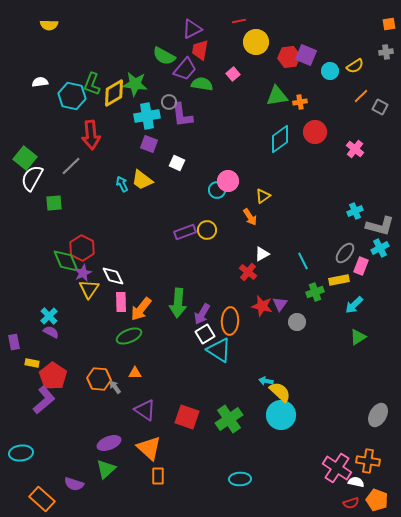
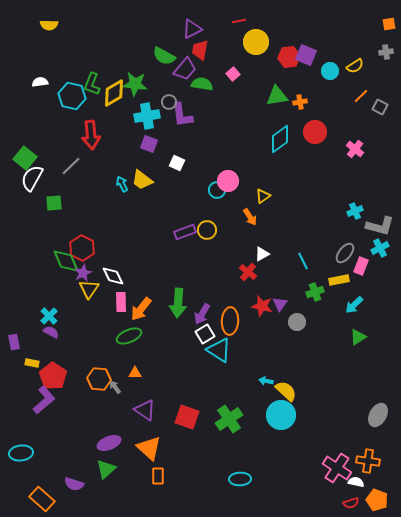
yellow semicircle at (280, 392): moved 6 px right, 1 px up
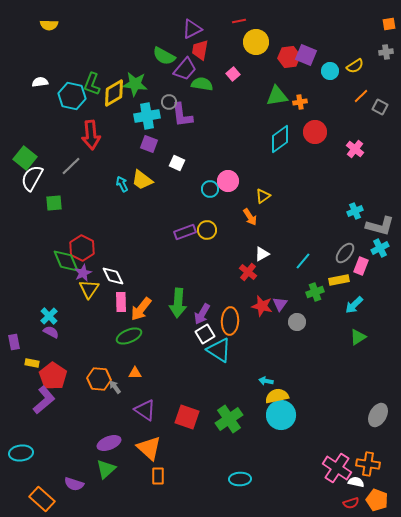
cyan circle at (217, 190): moved 7 px left, 1 px up
cyan line at (303, 261): rotated 66 degrees clockwise
yellow semicircle at (286, 391): moved 9 px left, 5 px down; rotated 55 degrees counterclockwise
orange cross at (368, 461): moved 3 px down
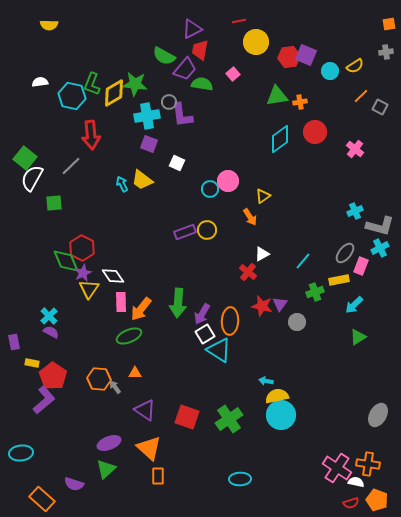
white diamond at (113, 276): rotated 10 degrees counterclockwise
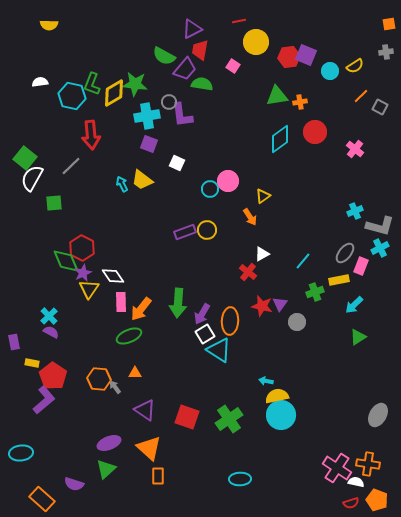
pink square at (233, 74): moved 8 px up; rotated 16 degrees counterclockwise
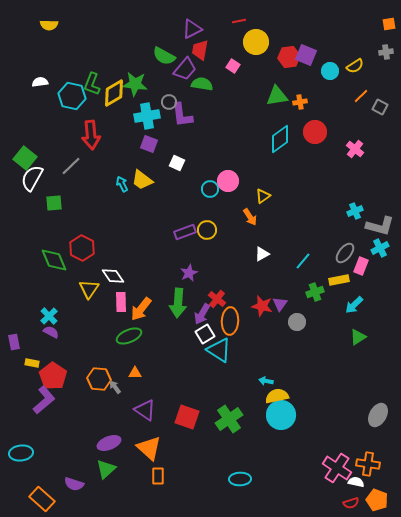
green diamond at (66, 261): moved 12 px left, 1 px up
red cross at (248, 272): moved 31 px left, 27 px down
purple star at (83, 273): moved 106 px right
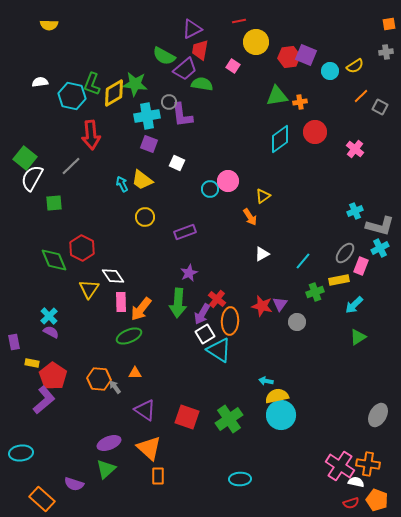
purple trapezoid at (185, 69): rotated 10 degrees clockwise
yellow circle at (207, 230): moved 62 px left, 13 px up
pink cross at (337, 468): moved 3 px right, 2 px up
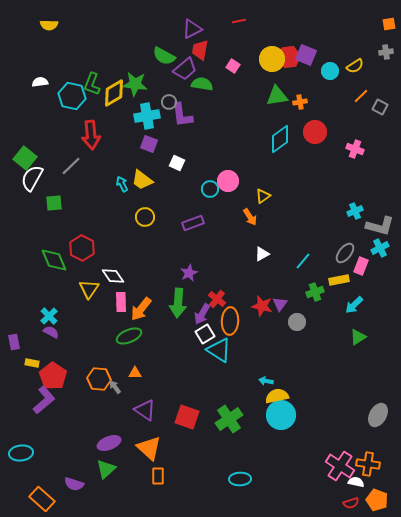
yellow circle at (256, 42): moved 16 px right, 17 px down
pink cross at (355, 149): rotated 18 degrees counterclockwise
purple rectangle at (185, 232): moved 8 px right, 9 px up
